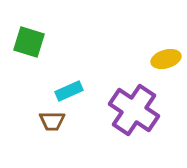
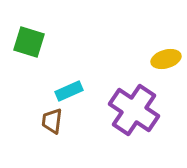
brown trapezoid: rotated 96 degrees clockwise
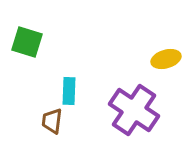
green square: moved 2 px left
cyan rectangle: rotated 64 degrees counterclockwise
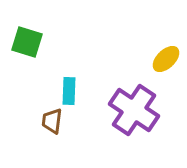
yellow ellipse: rotated 28 degrees counterclockwise
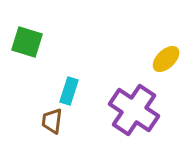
cyan rectangle: rotated 16 degrees clockwise
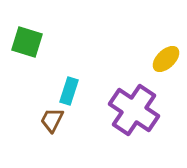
brown trapezoid: moved 1 px up; rotated 20 degrees clockwise
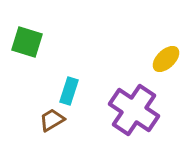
brown trapezoid: rotated 32 degrees clockwise
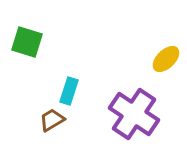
purple cross: moved 4 px down
